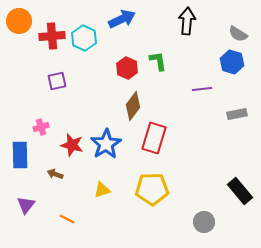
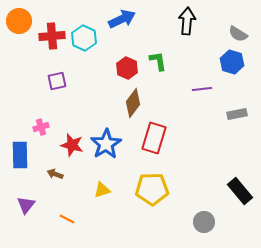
brown diamond: moved 3 px up
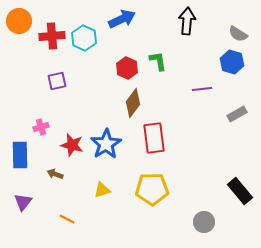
gray rectangle: rotated 18 degrees counterclockwise
red rectangle: rotated 24 degrees counterclockwise
purple triangle: moved 3 px left, 3 px up
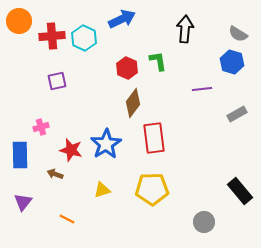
black arrow: moved 2 px left, 8 px down
red star: moved 1 px left, 5 px down
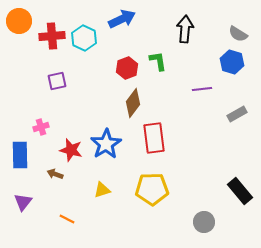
red hexagon: rotated 15 degrees clockwise
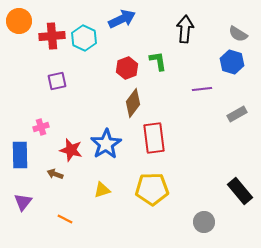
orange line: moved 2 px left
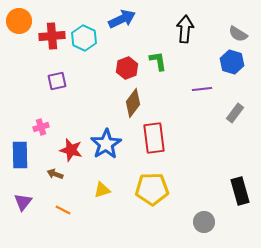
gray rectangle: moved 2 px left, 1 px up; rotated 24 degrees counterclockwise
black rectangle: rotated 24 degrees clockwise
orange line: moved 2 px left, 9 px up
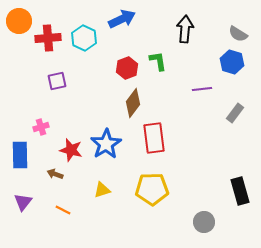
red cross: moved 4 px left, 2 px down
